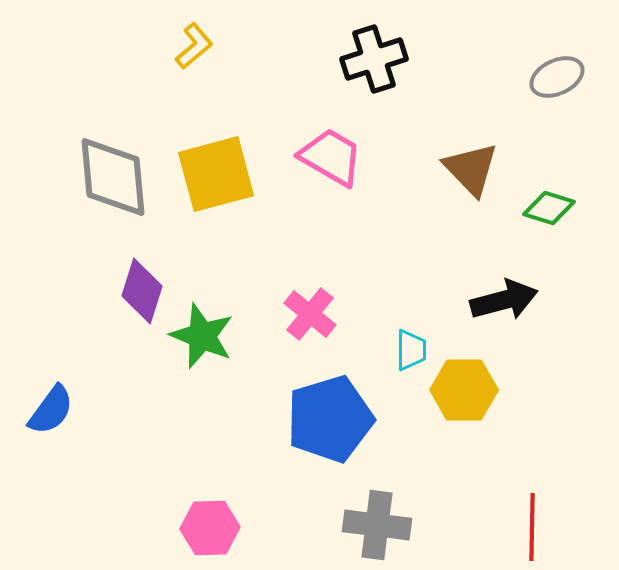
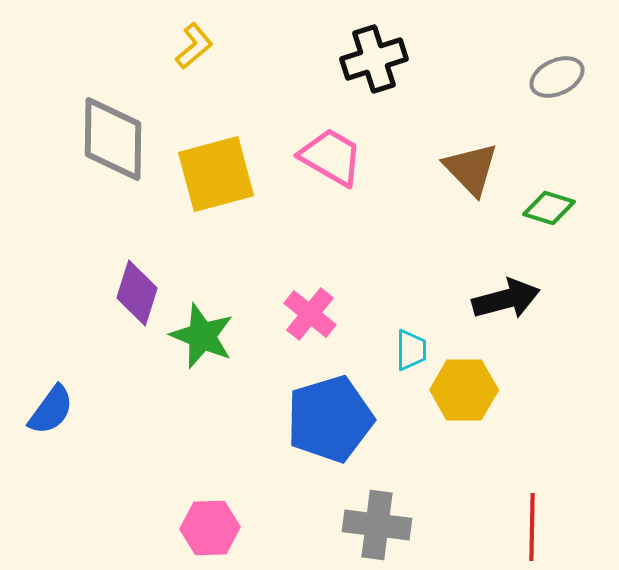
gray diamond: moved 38 px up; rotated 6 degrees clockwise
purple diamond: moved 5 px left, 2 px down
black arrow: moved 2 px right, 1 px up
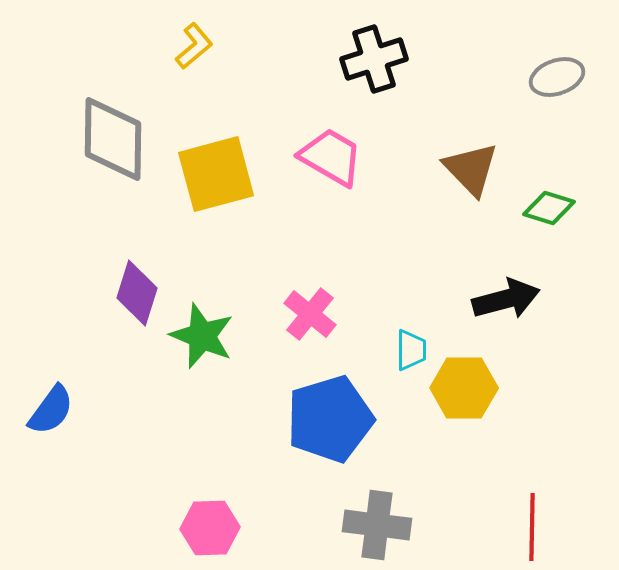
gray ellipse: rotated 6 degrees clockwise
yellow hexagon: moved 2 px up
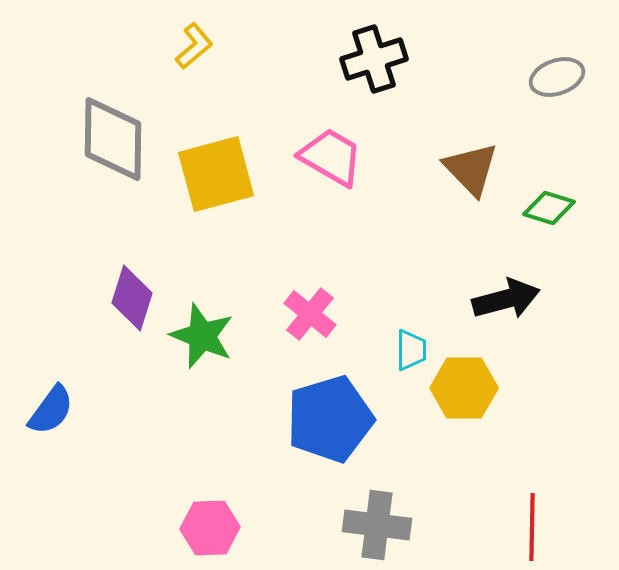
purple diamond: moved 5 px left, 5 px down
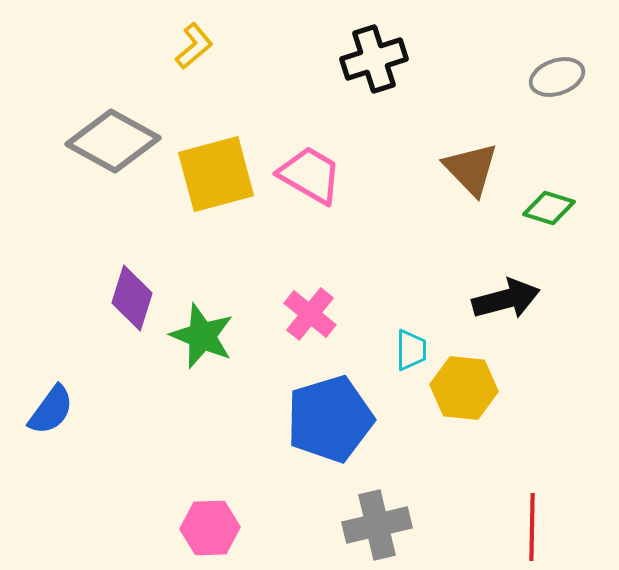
gray diamond: moved 2 px down; rotated 62 degrees counterclockwise
pink trapezoid: moved 21 px left, 18 px down
yellow hexagon: rotated 6 degrees clockwise
gray cross: rotated 20 degrees counterclockwise
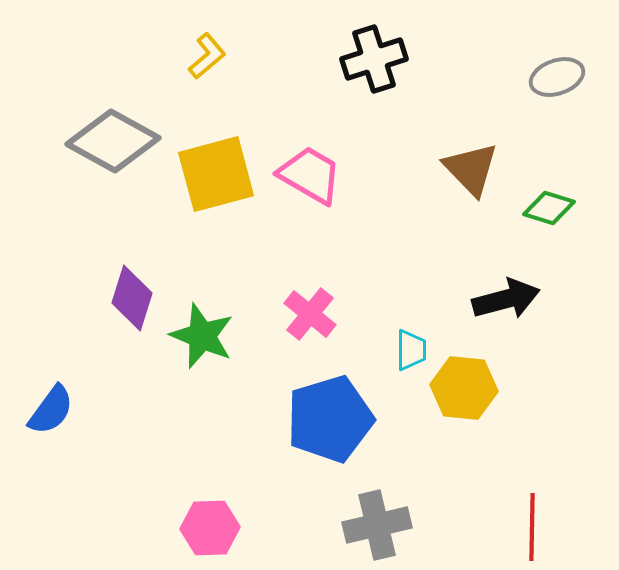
yellow L-shape: moved 13 px right, 10 px down
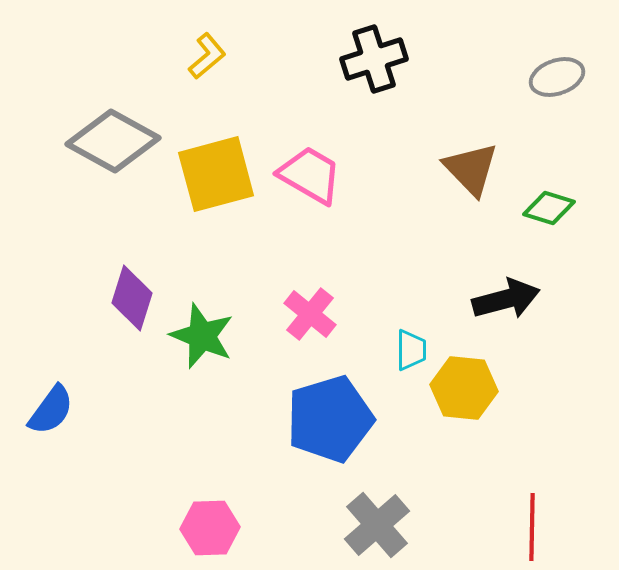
gray cross: rotated 28 degrees counterclockwise
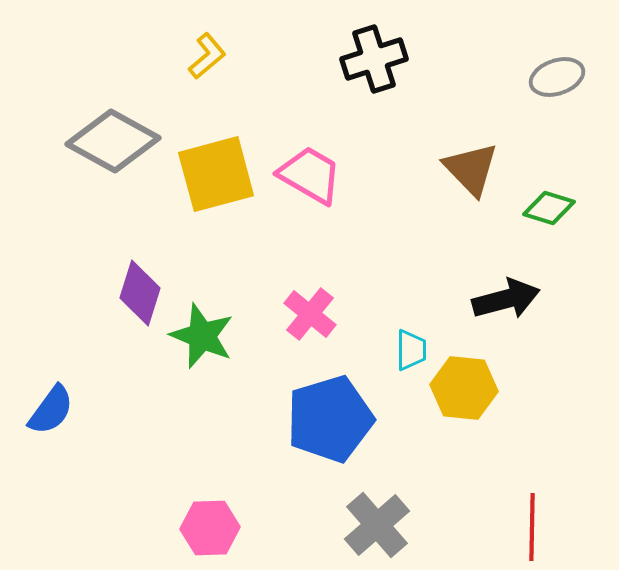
purple diamond: moved 8 px right, 5 px up
